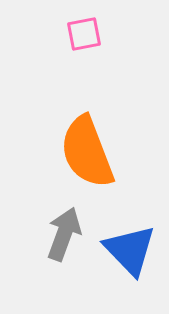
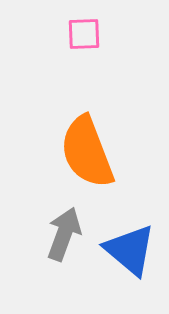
pink square: rotated 9 degrees clockwise
blue triangle: rotated 6 degrees counterclockwise
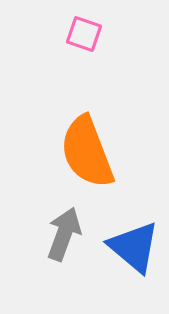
pink square: rotated 21 degrees clockwise
blue triangle: moved 4 px right, 3 px up
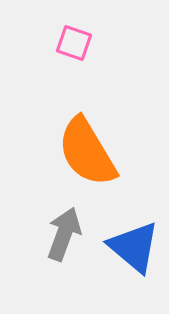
pink square: moved 10 px left, 9 px down
orange semicircle: rotated 10 degrees counterclockwise
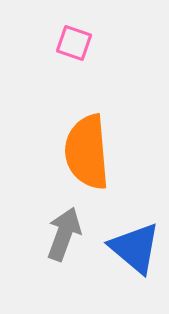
orange semicircle: rotated 26 degrees clockwise
blue triangle: moved 1 px right, 1 px down
